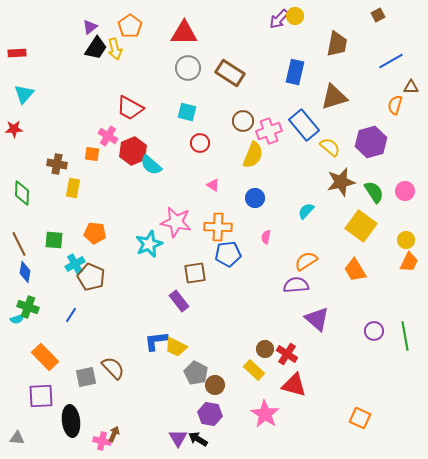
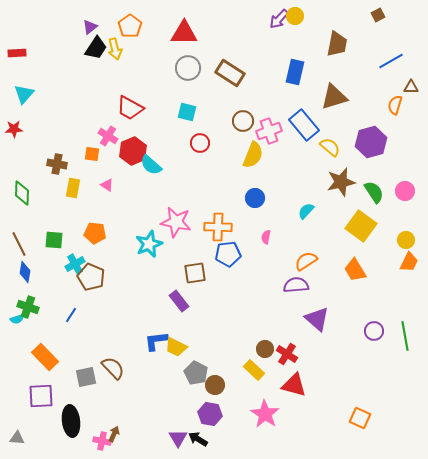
pink triangle at (213, 185): moved 106 px left
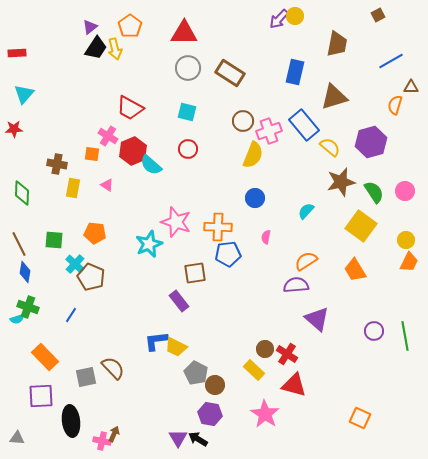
red circle at (200, 143): moved 12 px left, 6 px down
pink star at (176, 222): rotated 8 degrees clockwise
cyan cross at (75, 264): rotated 18 degrees counterclockwise
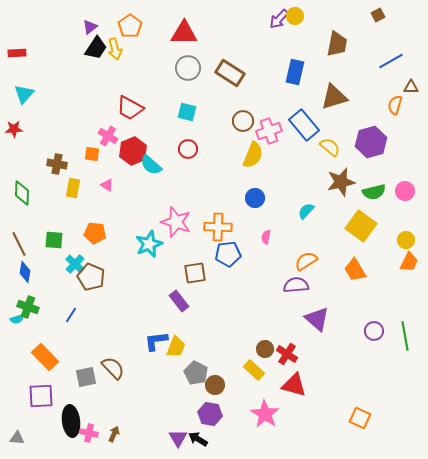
green semicircle at (374, 192): rotated 110 degrees clockwise
yellow trapezoid at (176, 347): rotated 95 degrees counterclockwise
pink cross at (102, 441): moved 13 px left, 8 px up
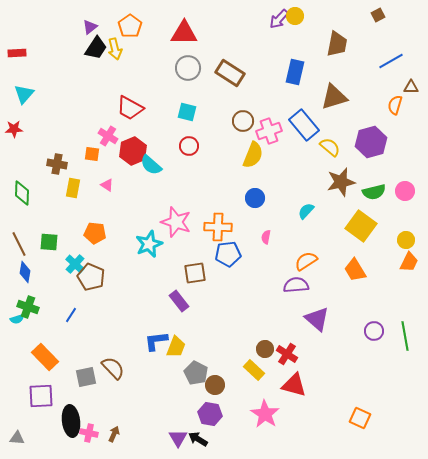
red circle at (188, 149): moved 1 px right, 3 px up
green square at (54, 240): moved 5 px left, 2 px down
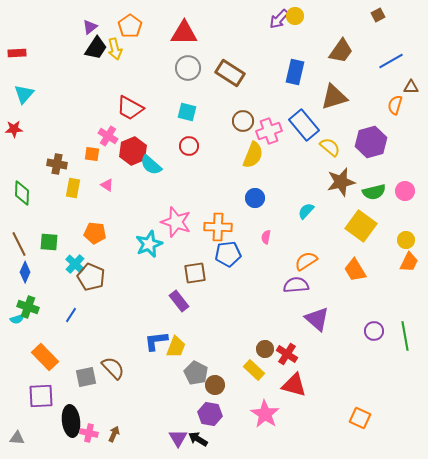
brown trapezoid at (337, 44): moved 4 px right, 7 px down; rotated 24 degrees clockwise
blue diamond at (25, 272): rotated 15 degrees clockwise
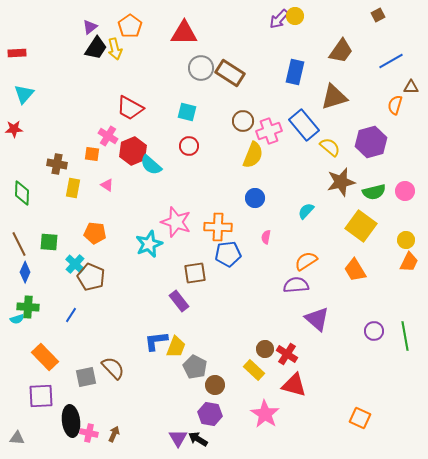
gray circle at (188, 68): moved 13 px right
green cross at (28, 307): rotated 15 degrees counterclockwise
gray pentagon at (196, 373): moved 1 px left, 6 px up
